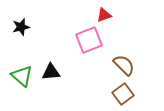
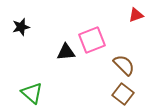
red triangle: moved 32 px right
pink square: moved 3 px right
black triangle: moved 15 px right, 20 px up
green triangle: moved 10 px right, 17 px down
brown square: rotated 15 degrees counterclockwise
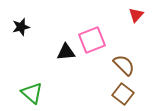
red triangle: rotated 28 degrees counterclockwise
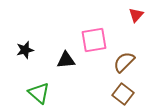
black star: moved 4 px right, 23 px down
pink square: moved 2 px right; rotated 12 degrees clockwise
black triangle: moved 8 px down
brown semicircle: moved 3 px up; rotated 90 degrees counterclockwise
green triangle: moved 7 px right
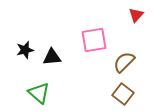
black triangle: moved 14 px left, 3 px up
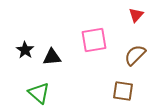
black star: rotated 24 degrees counterclockwise
brown semicircle: moved 11 px right, 7 px up
brown square: moved 3 px up; rotated 30 degrees counterclockwise
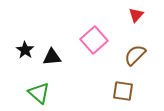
pink square: rotated 32 degrees counterclockwise
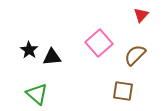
red triangle: moved 5 px right
pink square: moved 5 px right, 3 px down
black star: moved 4 px right
green triangle: moved 2 px left, 1 px down
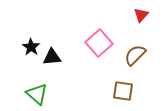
black star: moved 2 px right, 3 px up
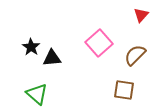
black triangle: moved 1 px down
brown square: moved 1 px right, 1 px up
